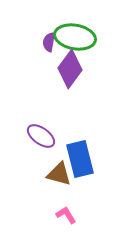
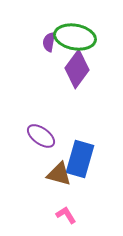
purple diamond: moved 7 px right
blue rectangle: rotated 30 degrees clockwise
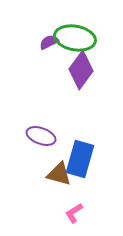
green ellipse: moved 1 px down
purple semicircle: rotated 54 degrees clockwise
purple diamond: moved 4 px right, 1 px down
purple ellipse: rotated 16 degrees counterclockwise
pink L-shape: moved 8 px right, 2 px up; rotated 90 degrees counterclockwise
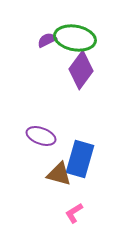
purple semicircle: moved 2 px left, 2 px up
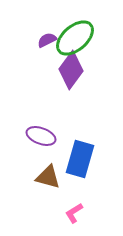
green ellipse: rotated 51 degrees counterclockwise
purple diamond: moved 10 px left
brown triangle: moved 11 px left, 3 px down
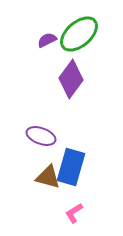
green ellipse: moved 4 px right, 4 px up
purple diamond: moved 9 px down
blue rectangle: moved 9 px left, 8 px down
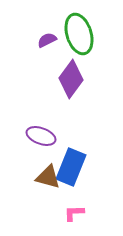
green ellipse: rotated 66 degrees counterclockwise
blue rectangle: rotated 6 degrees clockwise
pink L-shape: rotated 30 degrees clockwise
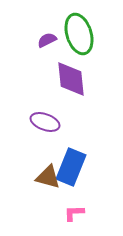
purple diamond: rotated 42 degrees counterclockwise
purple ellipse: moved 4 px right, 14 px up
